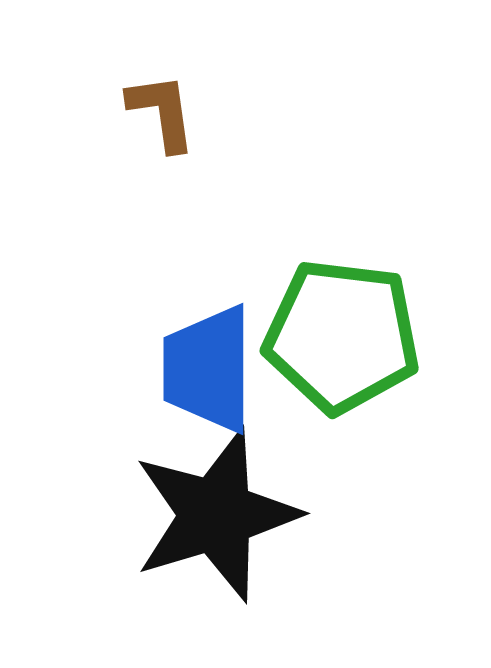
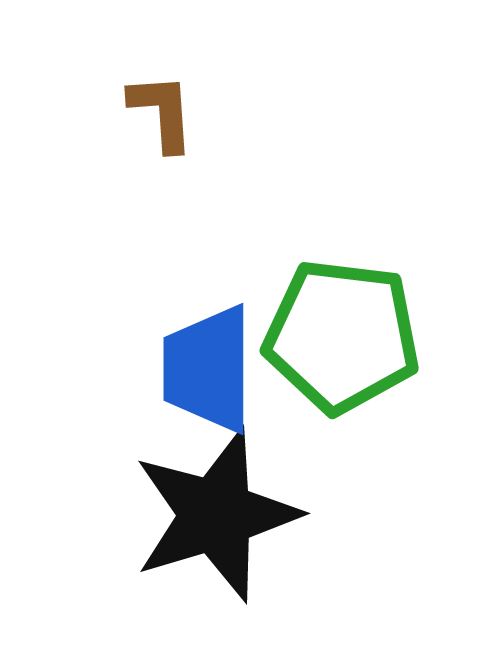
brown L-shape: rotated 4 degrees clockwise
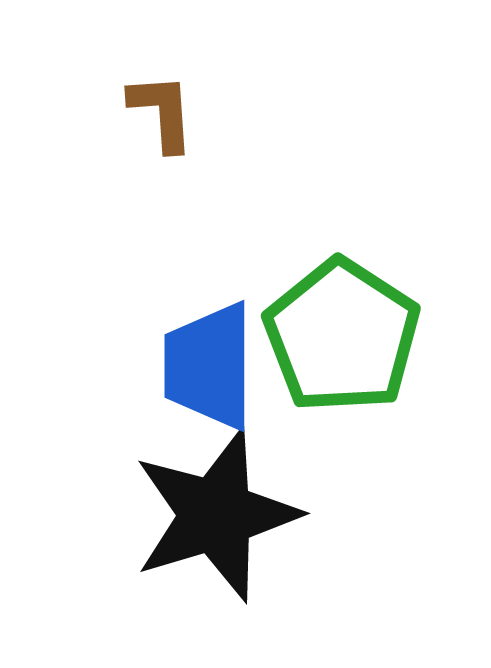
green pentagon: rotated 26 degrees clockwise
blue trapezoid: moved 1 px right, 3 px up
